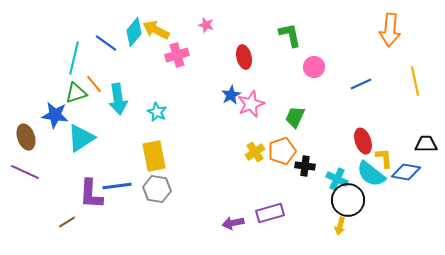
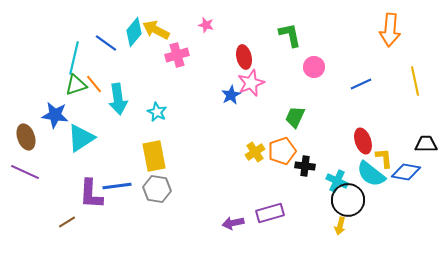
green triangle at (76, 93): moved 8 px up
pink star at (251, 104): moved 21 px up
cyan cross at (337, 179): moved 2 px down
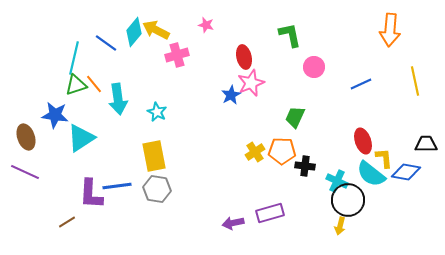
orange pentagon at (282, 151): rotated 20 degrees clockwise
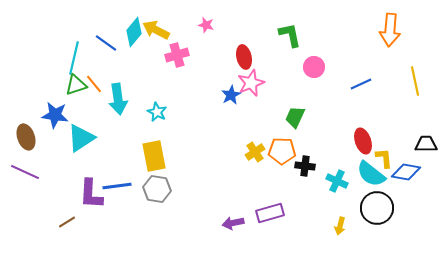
black circle at (348, 200): moved 29 px right, 8 px down
